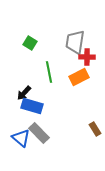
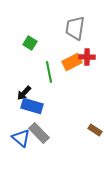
gray trapezoid: moved 14 px up
orange rectangle: moved 7 px left, 15 px up
brown rectangle: moved 1 px down; rotated 24 degrees counterclockwise
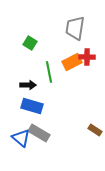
black arrow: moved 4 px right, 8 px up; rotated 133 degrees counterclockwise
gray rectangle: rotated 15 degrees counterclockwise
